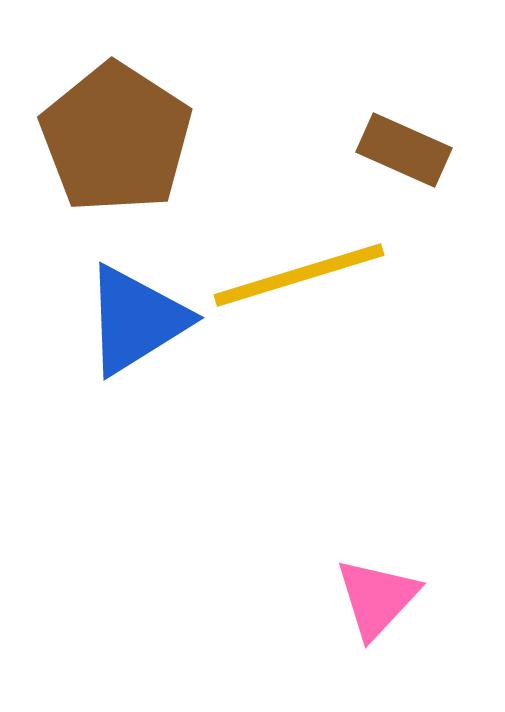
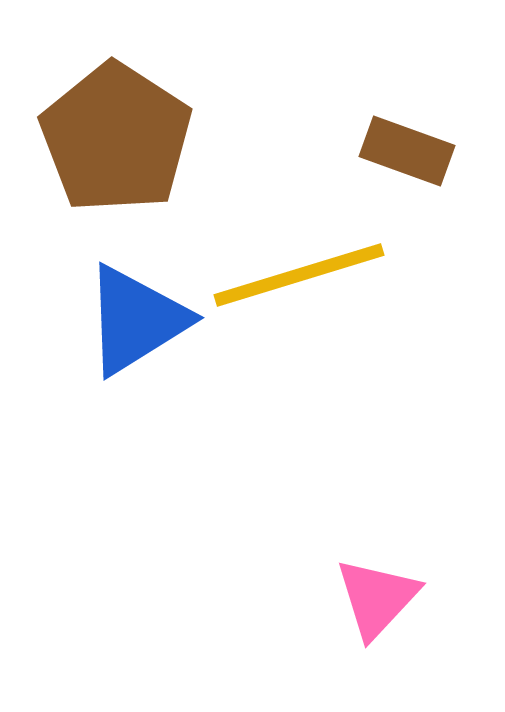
brown rectangle: moved 3 px right, 1 px down; rotated 4 degrees counterclockwise
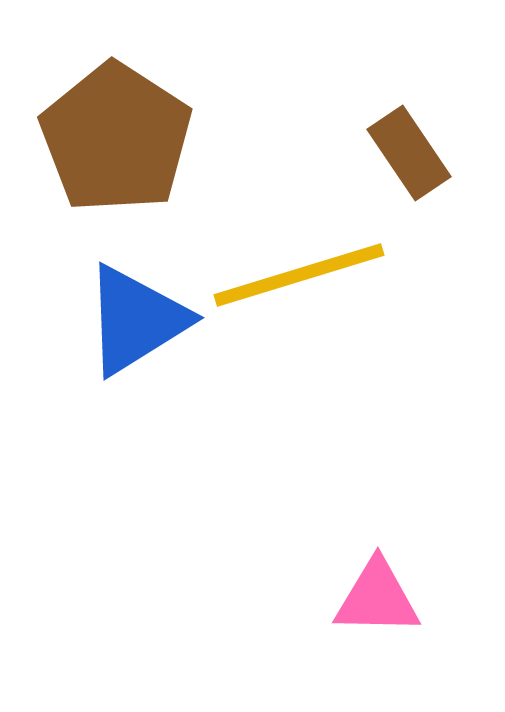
brown rectangle: moved 2 px right, 2 px down; rotated 36 degrees clockwise
pink triangle: rotated 48 degrees clockwise
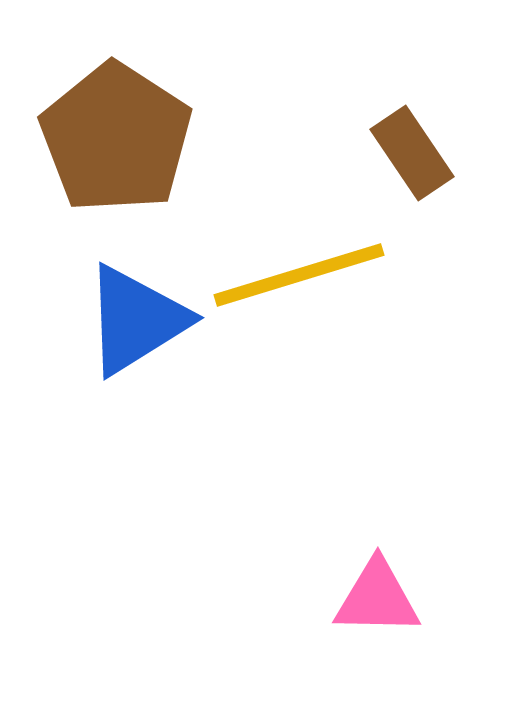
brown rectangle: moved 3 px right
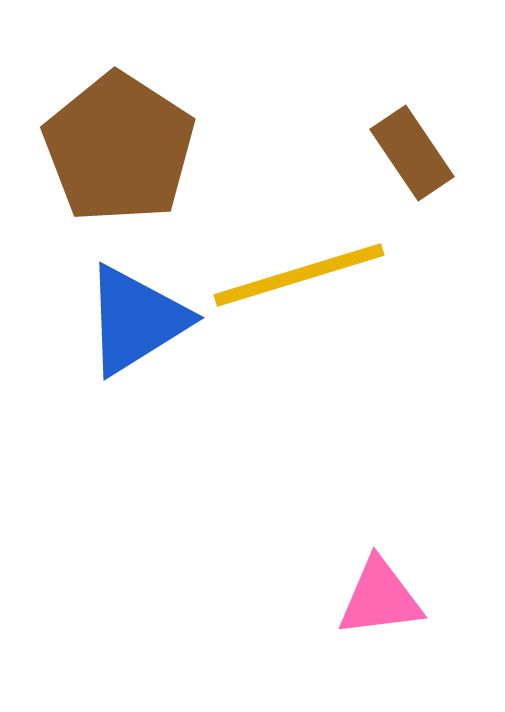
brown pentagon: moved 3 px right, 10 px down
pink triangle: moved 3 px right; rotated 8 degrees counterclockwise
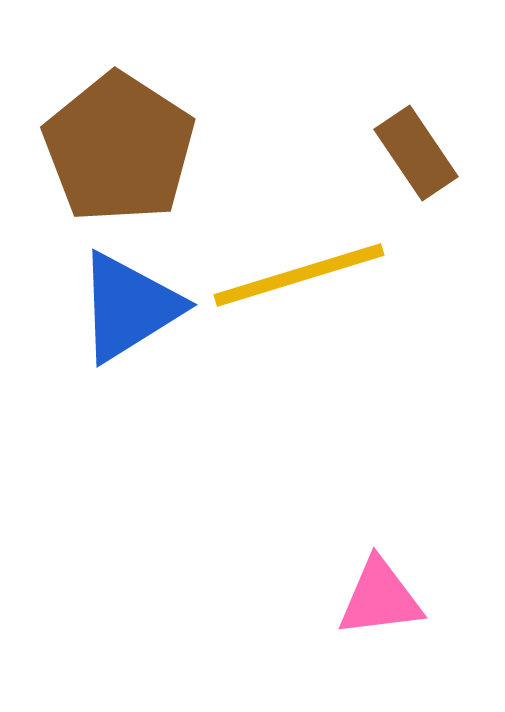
brown rectangle: moved 4 px right
blue triangle: moved 7 px left, 13 px up
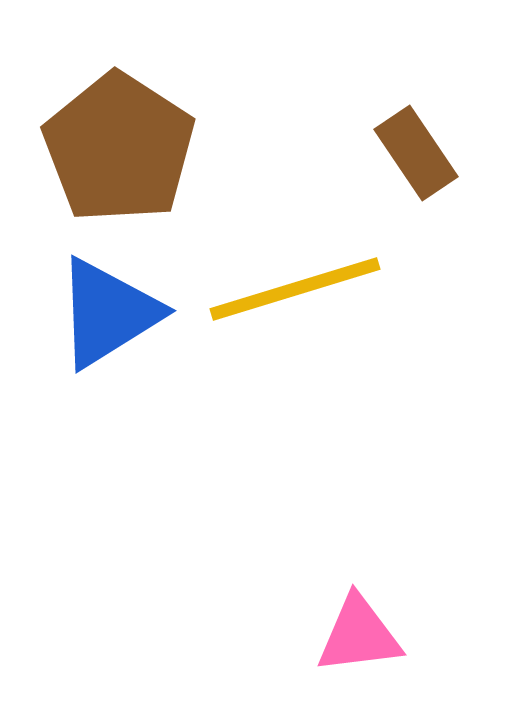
yellow line: moved 4 px left, 14 px down
blue triangle: moved 21 px left, 6 px down
pink triangle: moved 21 px left, 37 px down
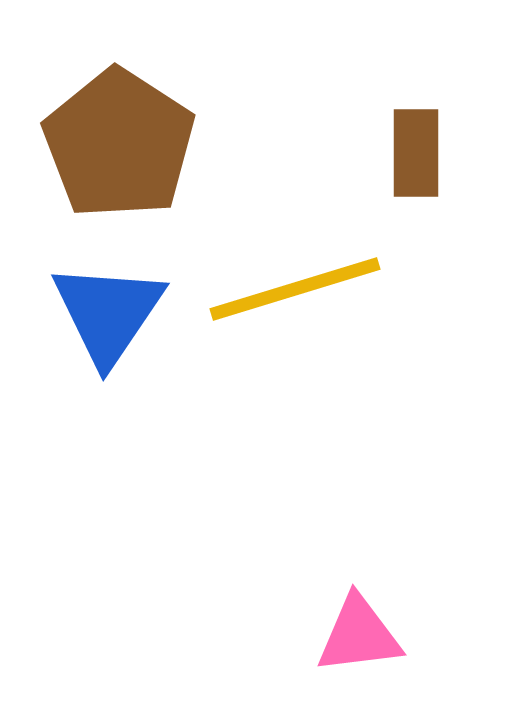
brown pentagon: moved 4 px up
brown rectangle: rotated 34 degrees clockwise
blue triangle: rotated 24 degrees counterclockwise
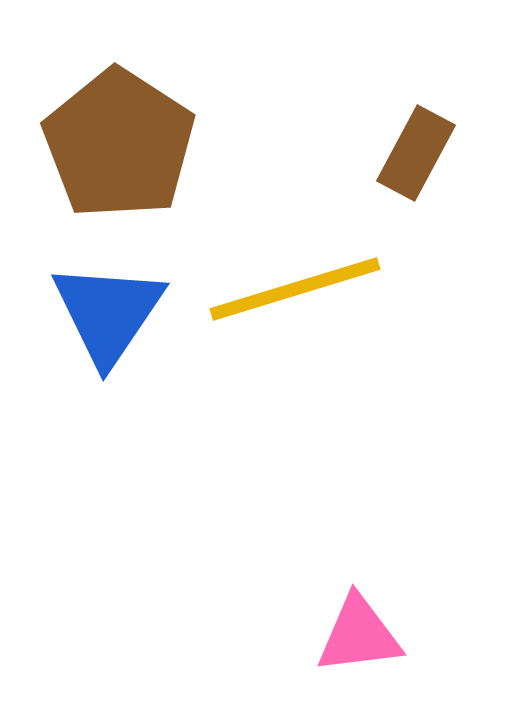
brown rectangle: rotated 28 degrees clockwise
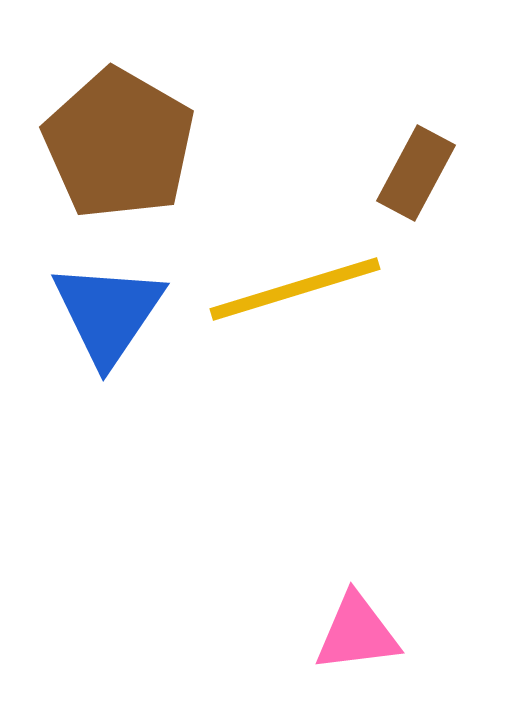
brown pentagon: rotated 3 degrees counterclockwise
brown rectangle: moved 20 px down
pink triangle: moved 2 px left, 2 px up
